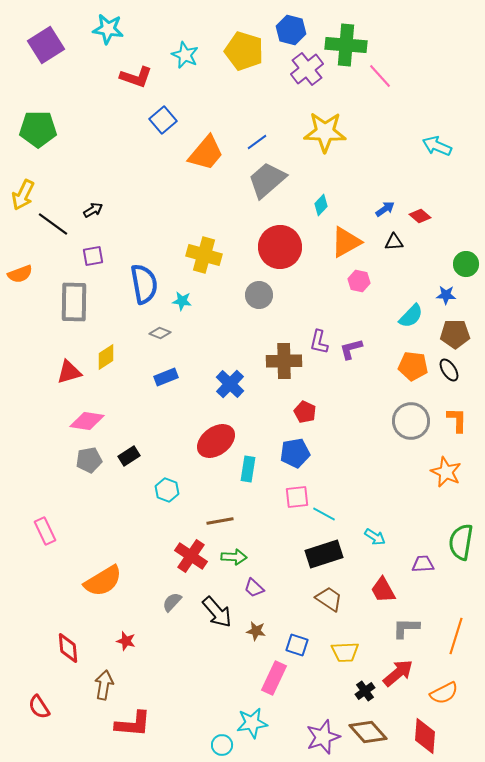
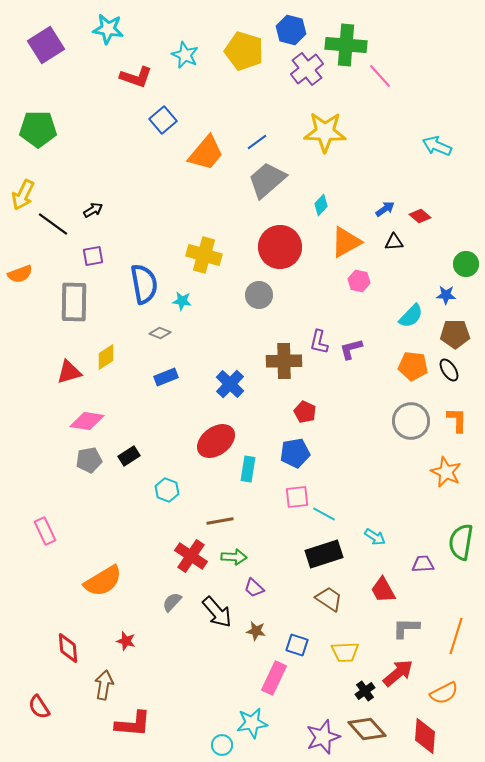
brown diamond at (368, 732): moved 1 px left, 3 px up
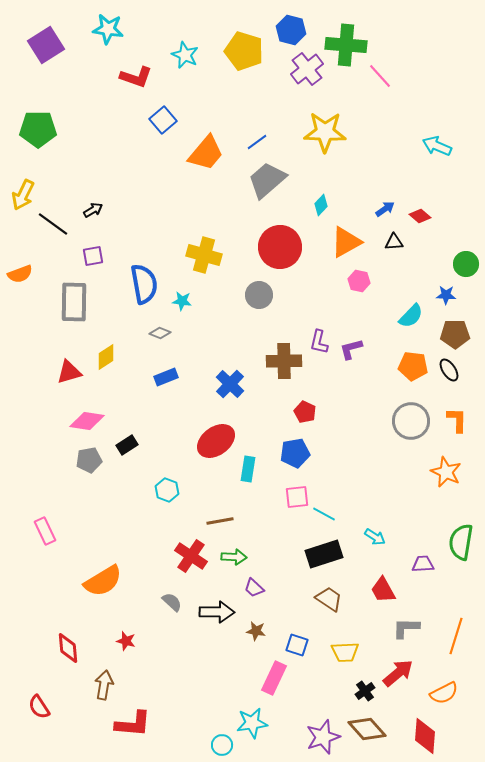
black rectangle at (129, 456): moved 2 px left, 11 px up
gray semicircle at (172, 602): rotated 90 degrees clockwise
black arrow at (217, 612): rotated 48 degrees counterclockwise
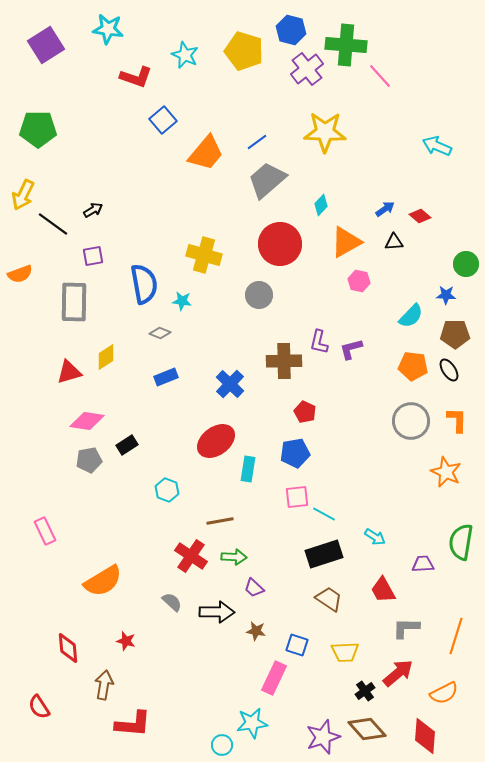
red circle at (280, 247): moved 3 px up
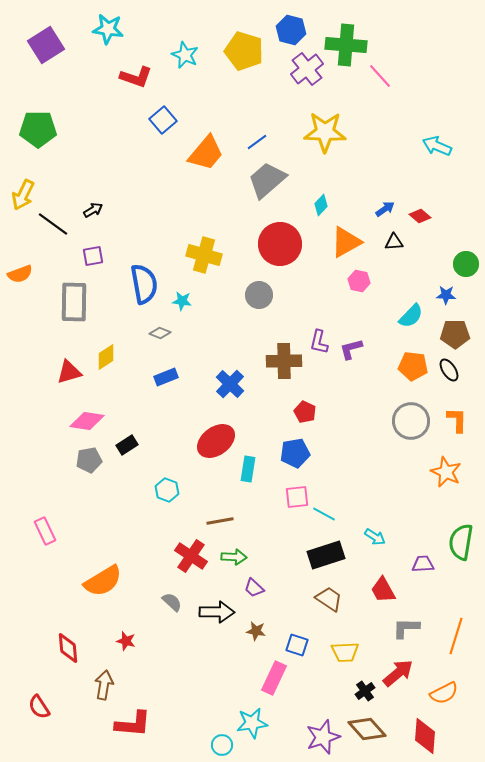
black rectangle at (324, 554): moved 2 px right, 1 px down
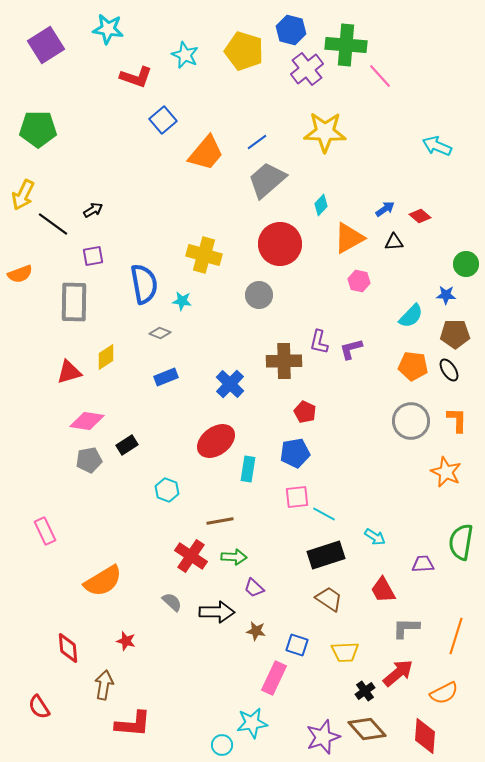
orange triangle at (346, 242): moved 3 px right, 4 px up
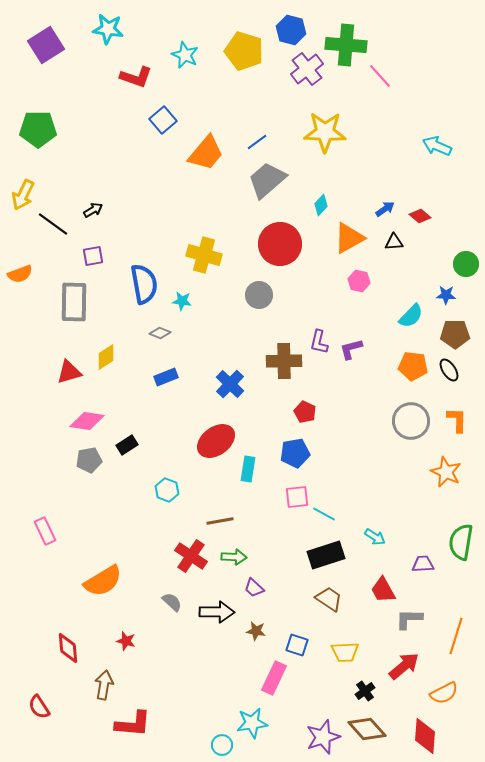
gray L-shape at (406, 628): moved 3 px right, 9 px up
red arrow at (398, 673): moved 6 px right, 7 px up
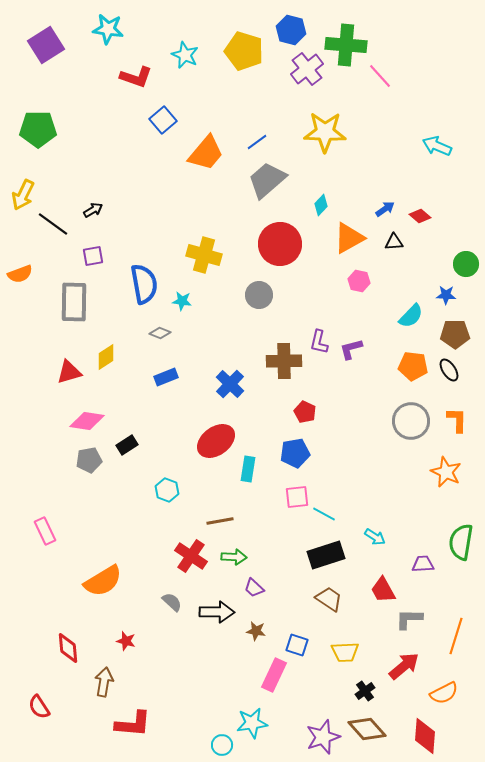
pink rectangle at (274, 678): moved 3 px up
brown arrow at (104, 685): moved 3 px up
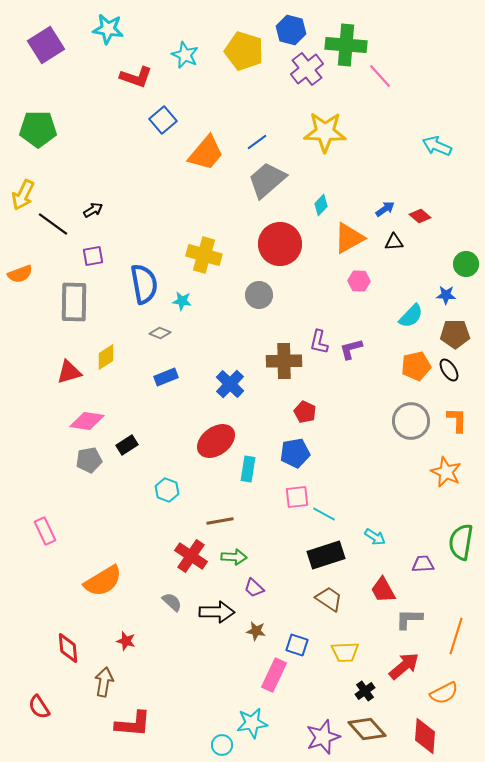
pink hexagon at (359, 281): rotated 10 degrees counterclockwise
orange pentagon at (413, 366): moved 3 px right; rotated 20 degrees counterclockwise
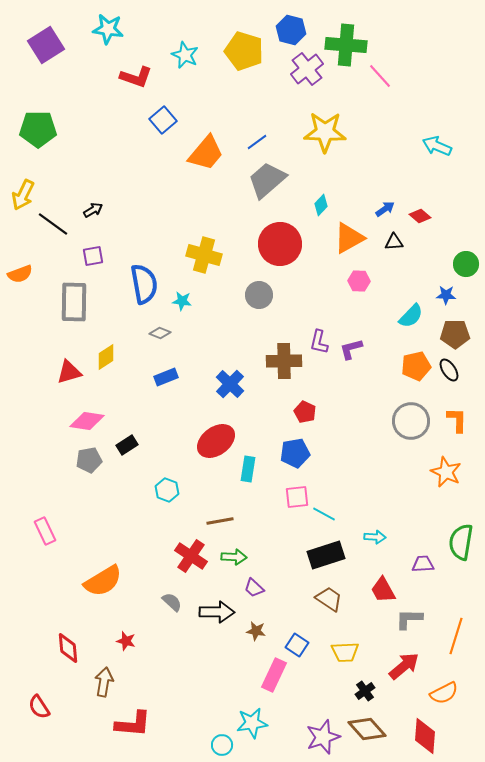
cyan arrow at (375, 537): rotated 30 degrees counterclockwise
blue square at (297, 645): rotated 15 degrees clockwise
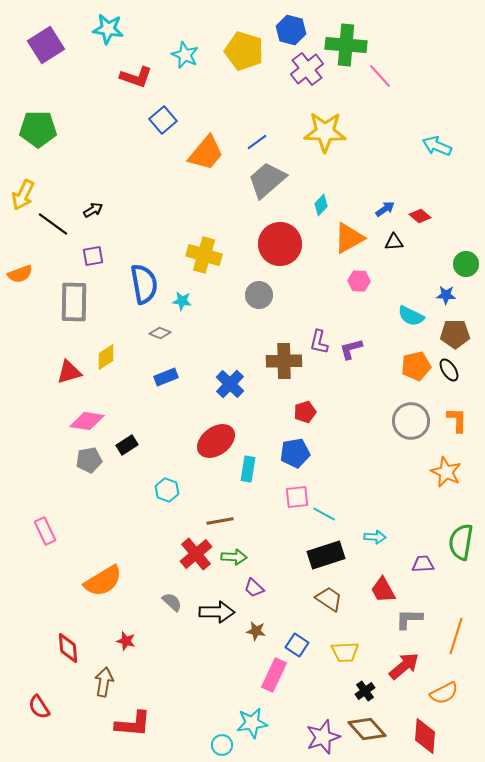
cyan semicircle at (411, 316): rotated 72 degrees clockwise
red pentagon at (305, 412): rotated 30 degrees clockwise
red cross at (191, 556): moved 5 px right, 2 px up; rotated 16 degrees clockwise
